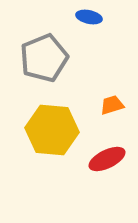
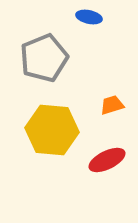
red ellipse: moved 1 px down
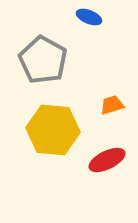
blue ellipse: rotated 10 degrees clockwise
gray pentagon: moved 1 px left, 2 px down; rotated 21 degrees counterclockwise
yellow hexagon: moved 1 px right
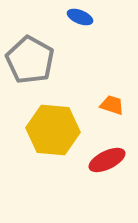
blue ellipse: moved 9 px left
gray pentagon: moved 13 px left
orange trapezoid: rotated 35 degrees clockwise
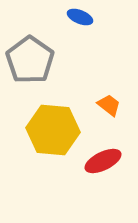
gray pentagon: rotated 6 degrees clockwise
orange trapezoid: moved 3 px left; rotated 20 degrees clockwise
red ellipse: moved 4 px left, 1 px down
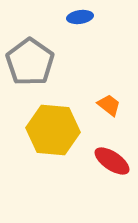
blue ellipse: rotated 30 degrees counterclockwise
gray pentagon: moved 2 px down
red ellipse: moved 9 px right; rotated 60 degrees clockwise
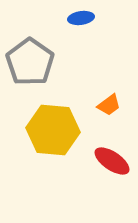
blue ellipse: moved 1 px right, 1 px down
orange trapezoid: rotated 105 degrees clockwise
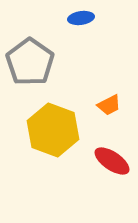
orange trapezoid: rotated 10 degrees clockwise
yellow hexagon: rotated 15 degrees clockwise
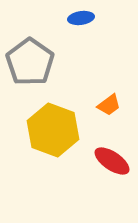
orange trapezoid: rotated 10 degrees counterclockwise
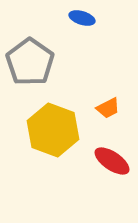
blue ellipse: moved 1 px right; rotated 25 degrees clockwise
orange trapezoid: moved 1 px left, 3 px down; rotated 10 degrees clockwise
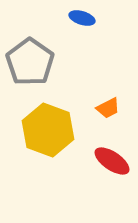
yellow hexagon: moved 5 px left
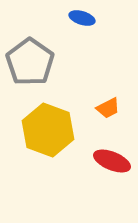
red ellipse: rotated 12 degrees counterclockwise
